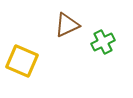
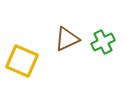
brown triangle: moved 14 px down
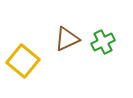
yellow square: moved 1 px right; rotated 16 degrees clockwise
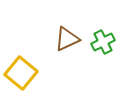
yellow square: moved 2 px left, 12 px down
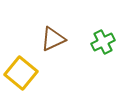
brown triangle: moved 14 px left
